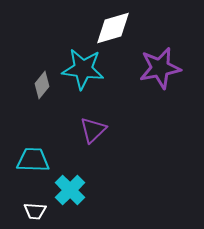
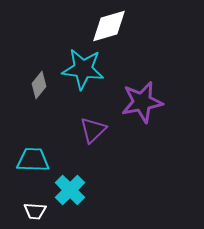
white diamond: moved 4 px left, 2 px up
purple star: moved 18 px left, 34 px down
gray diamond: moved 3 px left
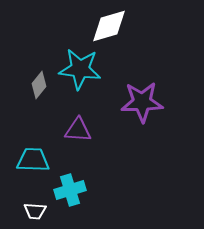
cyan star: moved 3 px left
purple star: rotated 9 degrees clockwise
purple triangle: moved 15 px left; rotated 48 degrees clockwise
cyan cross: rotated 28 degrees clockwise
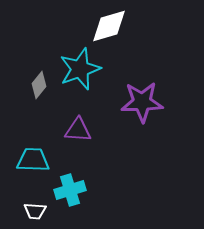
cyan star: rotated 27 degrees counterclockwise
